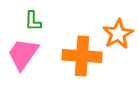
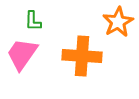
orange star: moved 12 px up
pink trapezoid: moved 1 px left
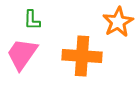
green L-shape: moved 1 px left, 1 px up
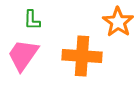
orange star: rotated 8 degrees counterclockwise
pink trapezoid: moved 1 px right, 1 px down
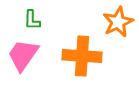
orange star: rotated 12 degrees clockwise
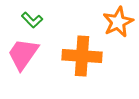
green L-shape: rotated 45 degrees counterclockwise
pink trapezoid: moved 1 px up
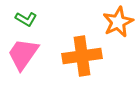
green L-shape: moved 6 px left, 1 px up; rotated 15 degrees counterclockwise
orange cross: rotated 12 degrees counterclockwise
